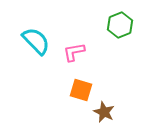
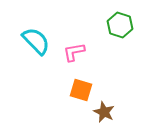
green hexagon: rotated 20 degrees counterclockwise
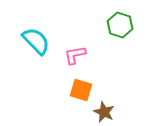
pink L-shape: moved 1 px right, 3 px down
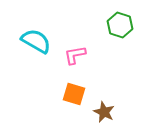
cyan semicircle: rotated 16 degrees counterclockwise
orange square: moved 7 px left, 4 px down
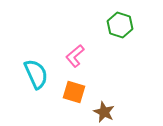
cyan semicircle: moved 33 px down; rotated 36 degrees clockwise
pink L-shape: moved 1 px down; rotated 30 degrees counterclockwise
orange square: moved 2 px up
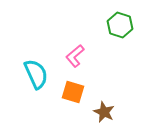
orange square: moved 1 px left
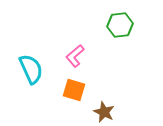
green hexagon: rotated 25 degrees counterclockwise
cyan semicircle: moved 5 px left, 5 px up
orange square: moved 1 px right, 2 px up
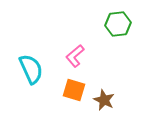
green hexagon: moved 2 px left, 1 px up
brown star: moved 12 px up
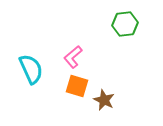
green hexagon: moved 7 px right
pink L-shape: moved 2 px left, 1 px down
orange square: moved 3 px right, 4 px up
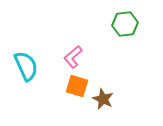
cyan semicircle: moved 5 px left, 3 px up
brown star: moved 1 px left, 1 px up
